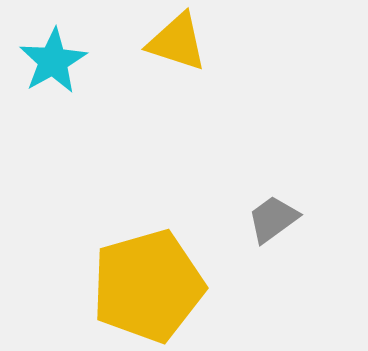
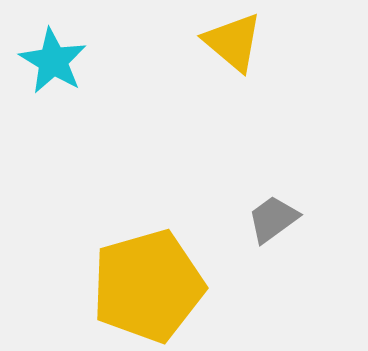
yellow triangle: moved 56 px right; rotated 22 degrees clockwise
cyan star: rotated 12 degrees counterclockwise
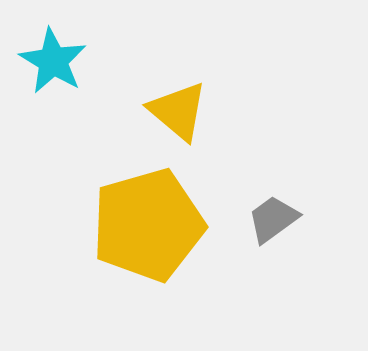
yellow triangle: moved 55 px left, 69 px down
yellow pentagon: moved 61 px up
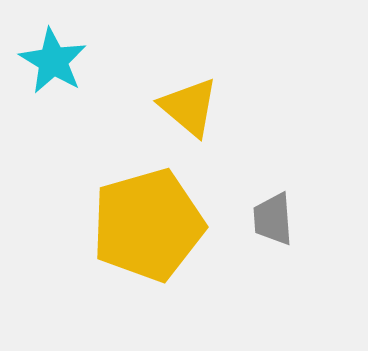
yellow triangle: moved 11 px right, 4 px up
gray trapezoid: rotated 58 degrees counterclockwise
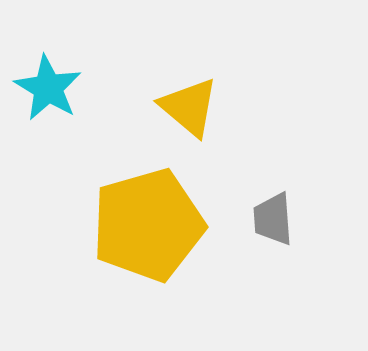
cyan star: moved 5 px left, 27 px down
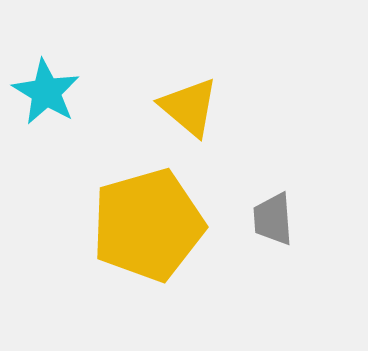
cyan star: moved 2 px left, 4 px down
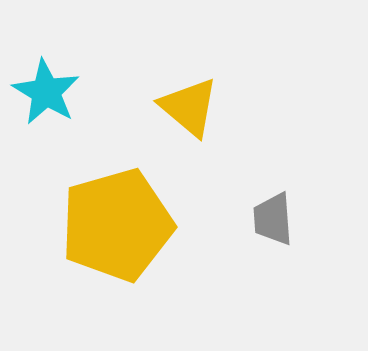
yellow pentagon: moved 31 px left
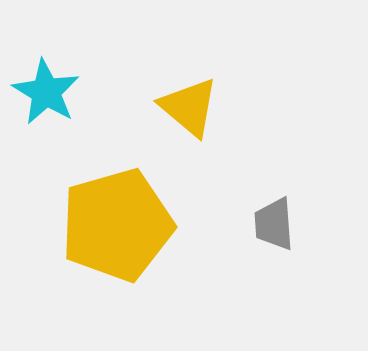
gray trapezoid: moved 1 px right, 5 px down
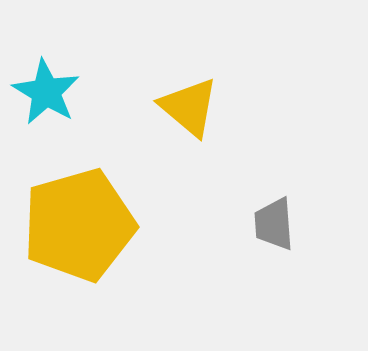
yellow pentagon: moved 38 px left
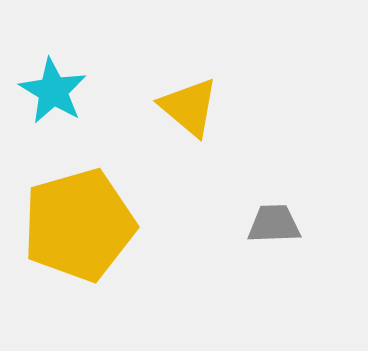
cyan star: moved 7 px right, 1 px up
gray trapezoid: rotated 92 degrees clockwise
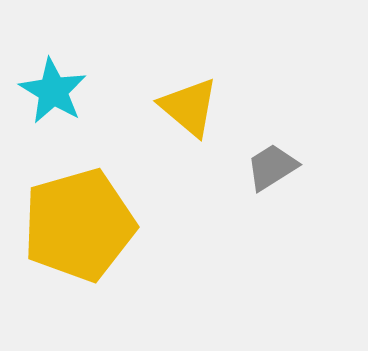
gray trapezoid: moved 2 px left, 57 px up; rotated 30 degrees counterclockwise
